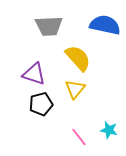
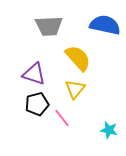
black pentagon: moved 4 px left
pink line: moved 17 px left, 19 px up
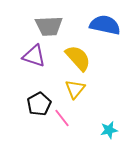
purple triangle: moved 18 px up
black pentagon: moved 2 px right; rotated 15 degrees counterclockwise
cyan star: rotated 24 degrees counterclockwise
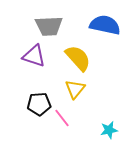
black pentagon: rotated 25 degrees clockwise
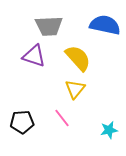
black pentagon: moved 17 px left, 18 px down
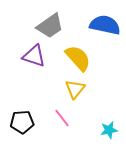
gray trapezoid: moved 1 px right; rotated 32 degrees counterclockwise
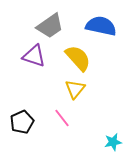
blue semicircle: moved 4 px left, 1 px down
black pentagon: rotated 20 degrees counterclockwise
cyan star: moved 4 px right, 12 px down
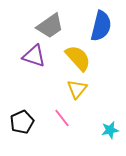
blue semicircle: rotated 92 degrees clockwise
yellow triangle: moved 2 px right
cyan star: moved 3 px left, 12 px up
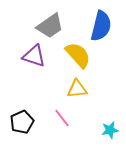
yellow semicircle: moved 3 px up
yellow triangle: rotated 45 degrees clockwise
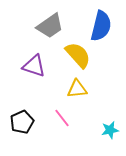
purple triangle: moved 10 px down
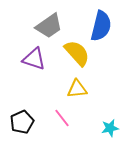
gray trapezoid: moved 1 px left
yellow semicircle: moved 1 px left, 2 px up
purple triangle: moved 7 px up
cyan star: moved 2 px up
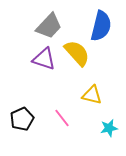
gray trapezoid: rotated 12 degrees counterclockwise
purple triangle: moved 10 px right
yellow triangle: moved 15 px right, 6 px down; rotated 20 degrees clockwise
black pentagon: moved 3 px up
cyan star: moved 1 px left
